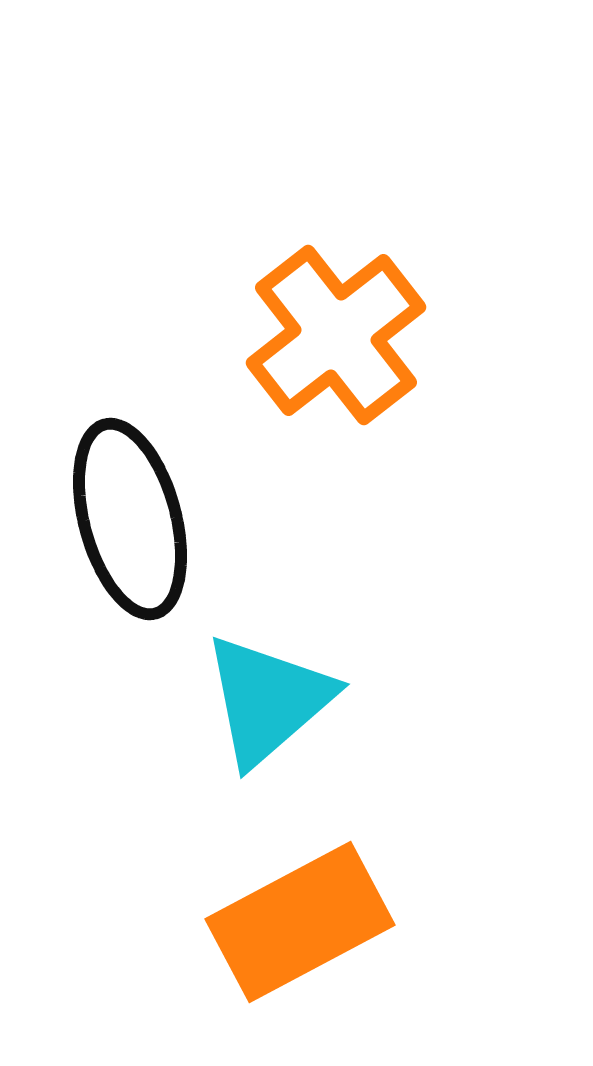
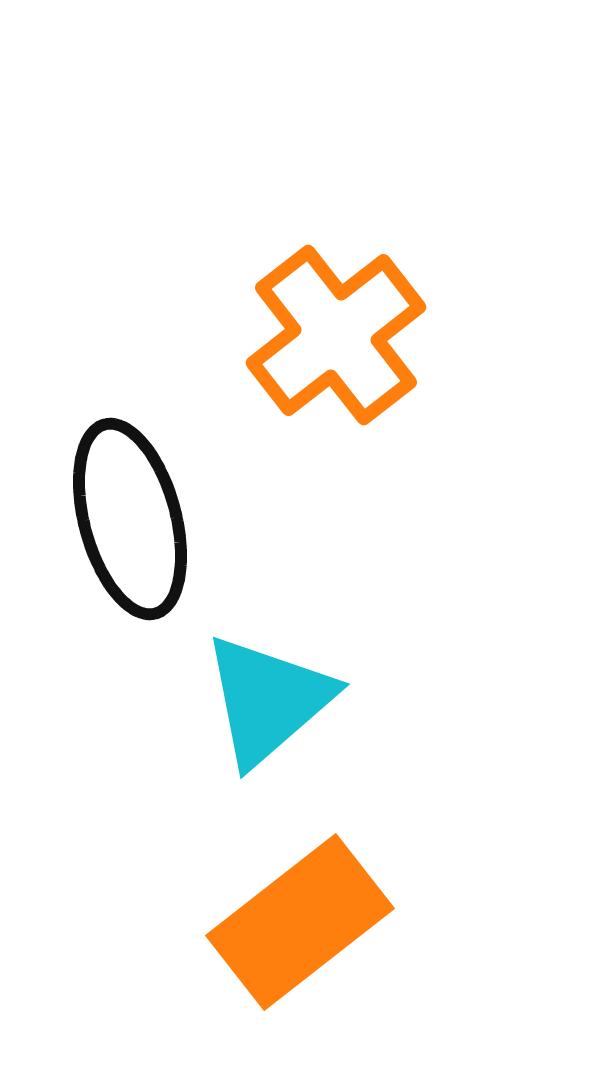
orange rectangle: rotated 10 degrees counterclockwise
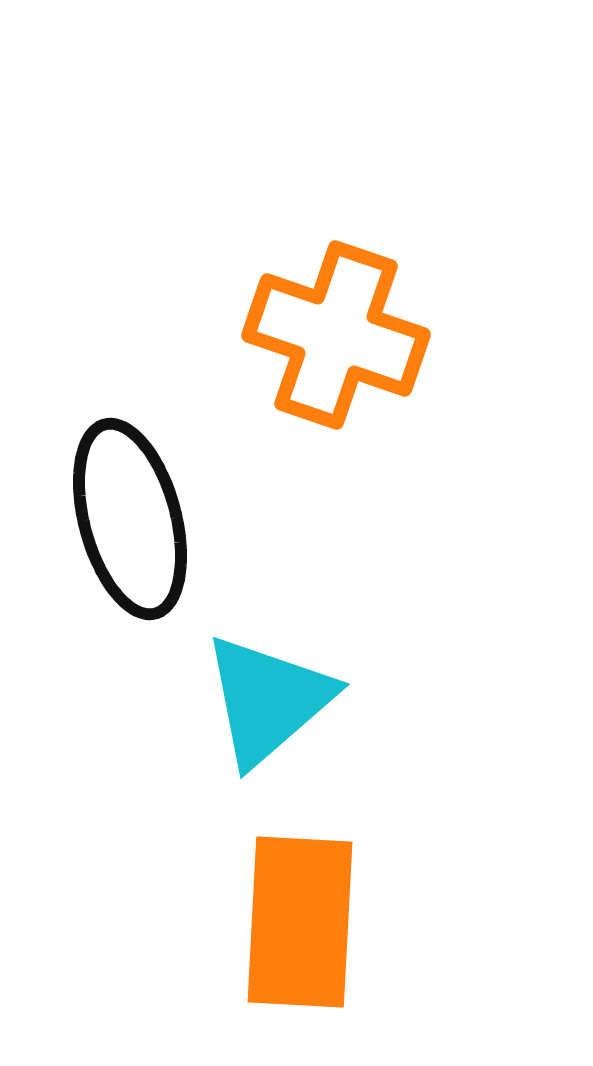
orange cross: rotated 33 degrees counterclockwise
orange rectangle: rotated 49 degrees counterclockwise
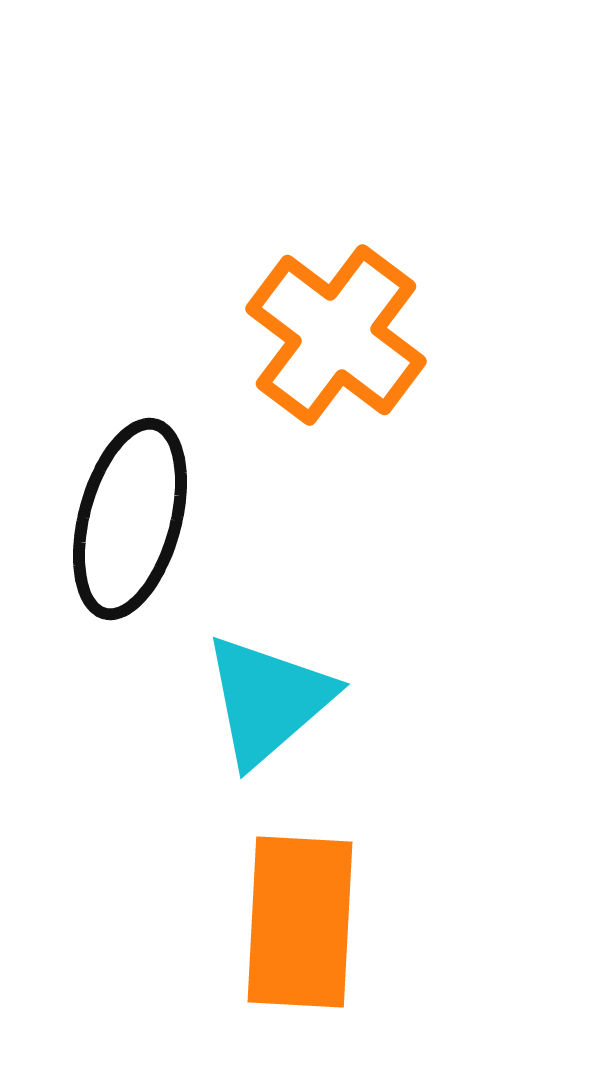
orange cross: rotated 18 degrees clockwise
black ellipse: rotated 30 degrees clockwise
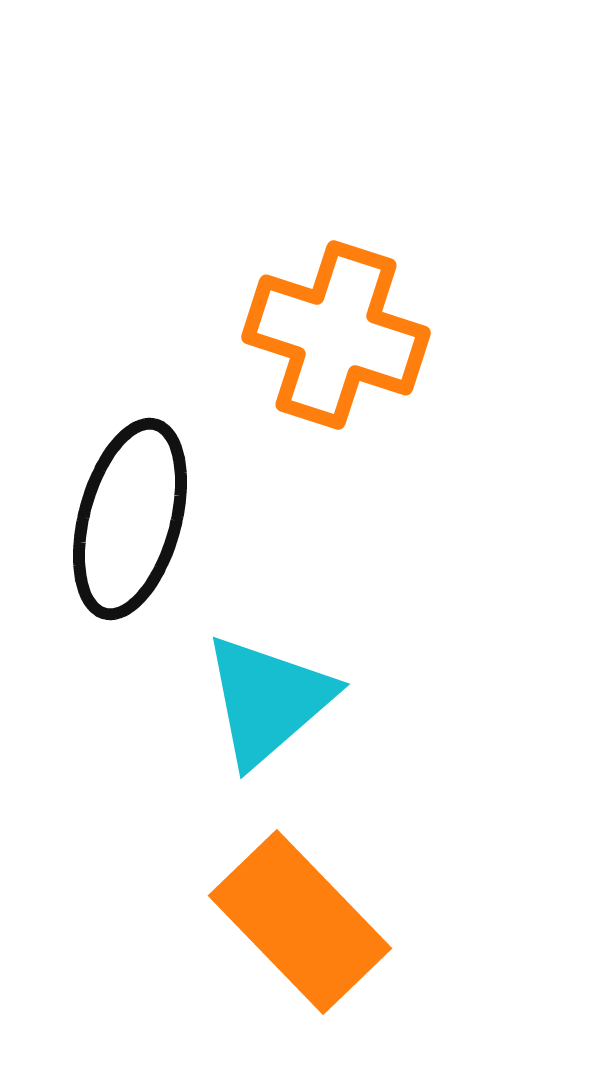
orange cross: rotated 19 degrees counterclockwise
orange rectangle: rotated 47 degrees counterclockwise
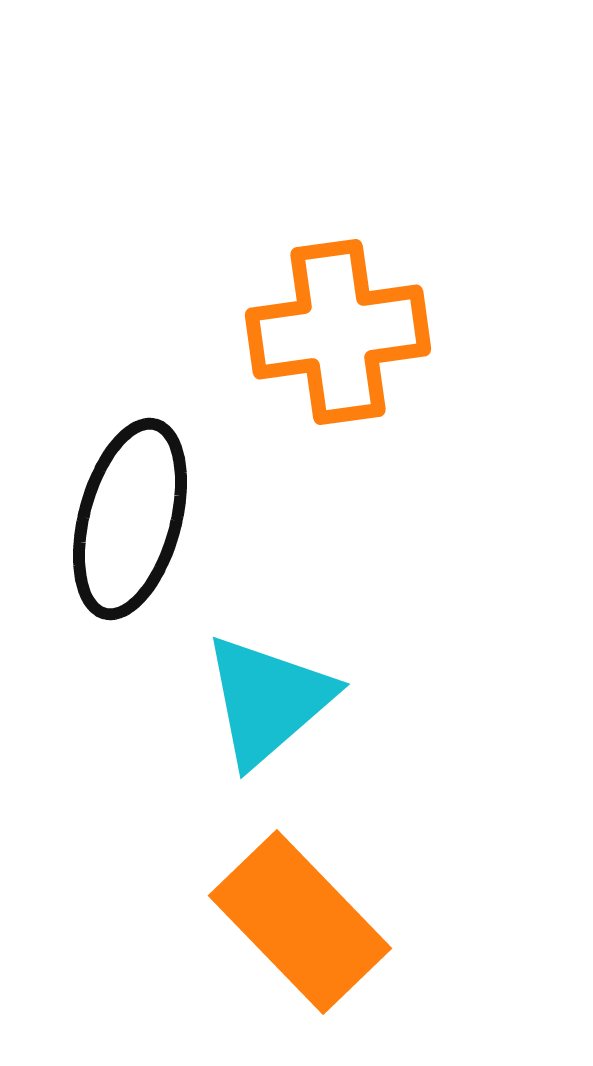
orange cross: moved 2 px right, 3 px up; rotated 26 degrees counterclockwise
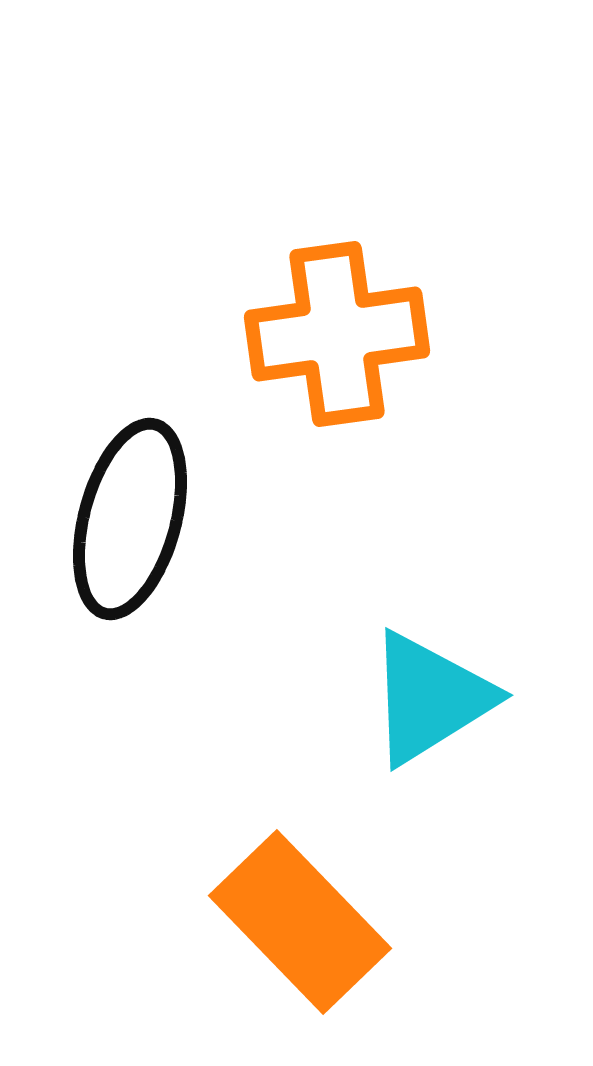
orange cross: moved 1 px left, 2 px down
cyan triangle: moved 162 px right, 2 px up; rotated 9 degrees clockwise
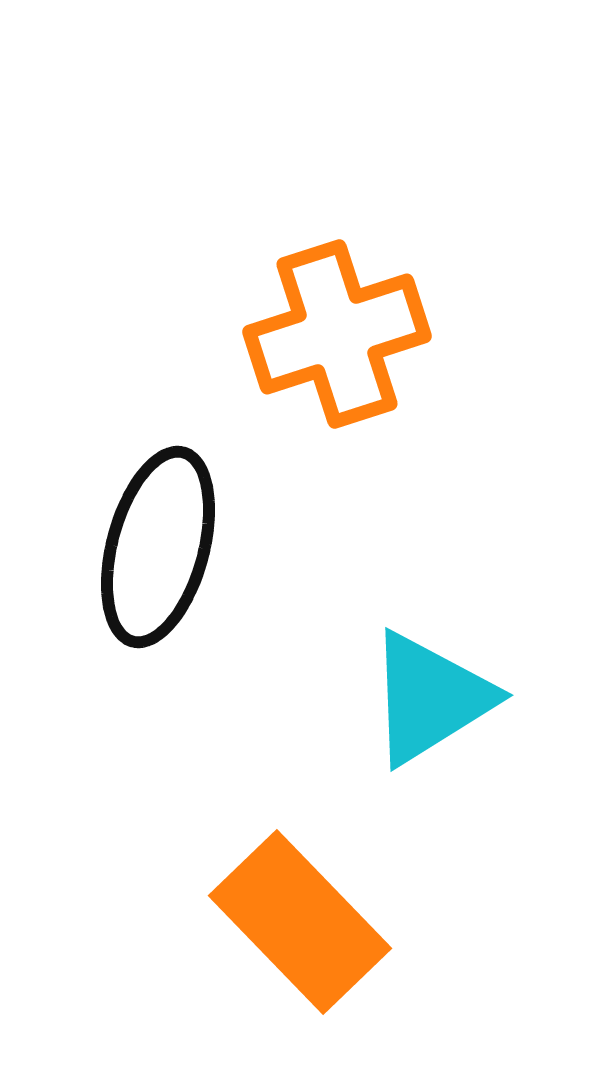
orange cross: rotated 10 degrees counterclockwise
black ellipse: moved 28 px right, 28 px down
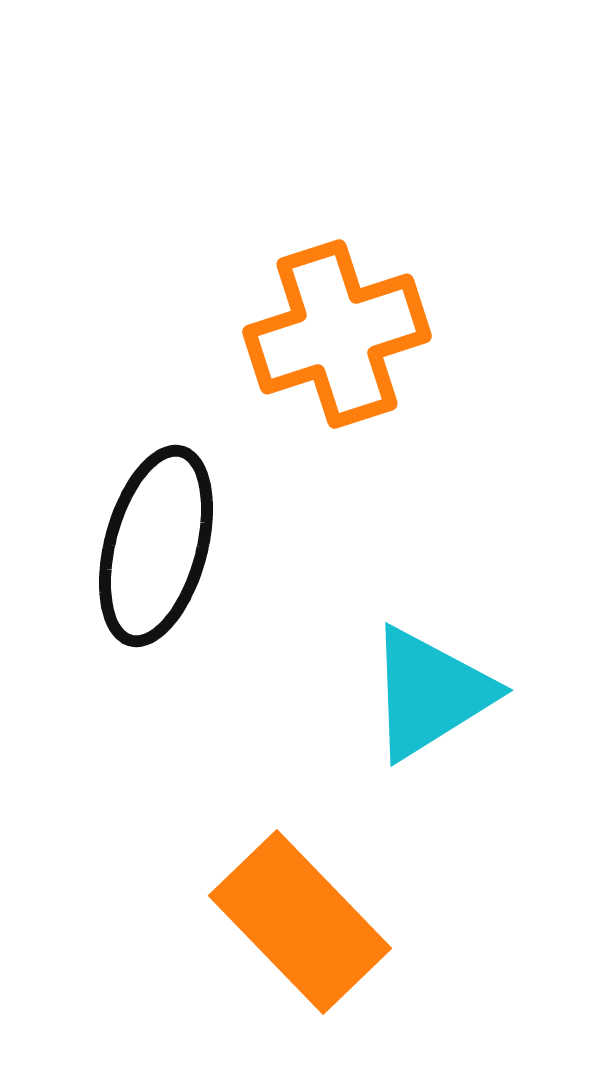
black ellipse: moved 2 px left, 1 px up
cyan triangle: moved 5 px up
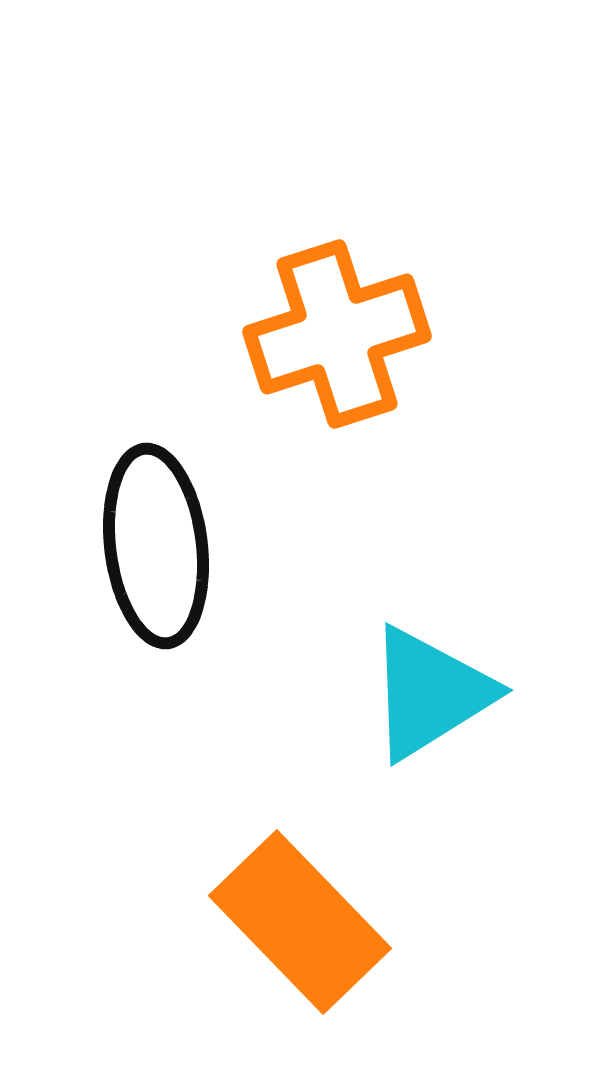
black ellipse: rotated 22 degrees counterclockwise
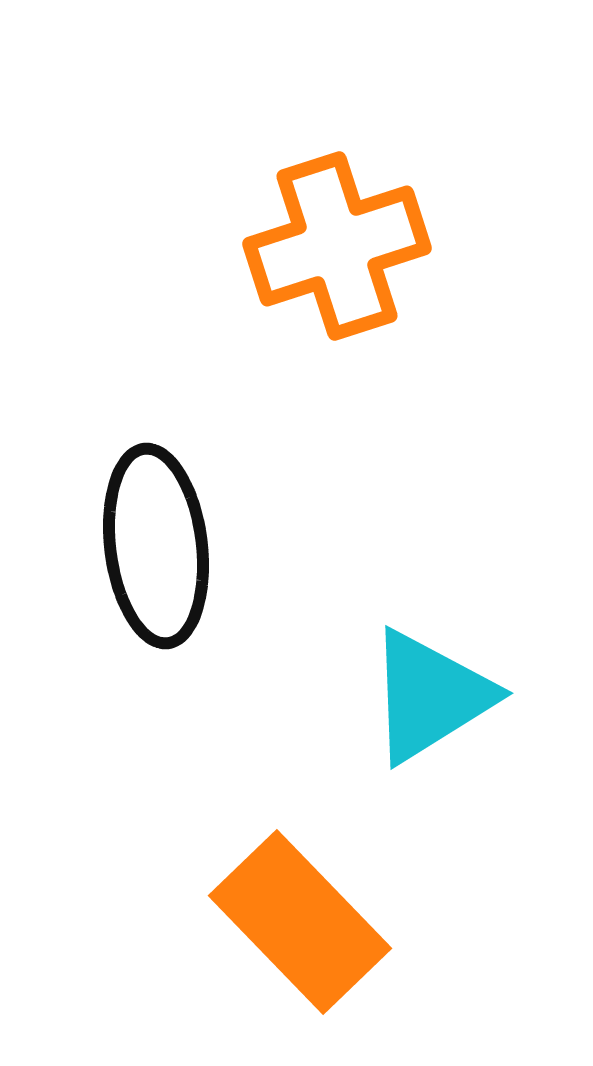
orange cross: moved 88 px up
cyan triangle: moved 3 px down
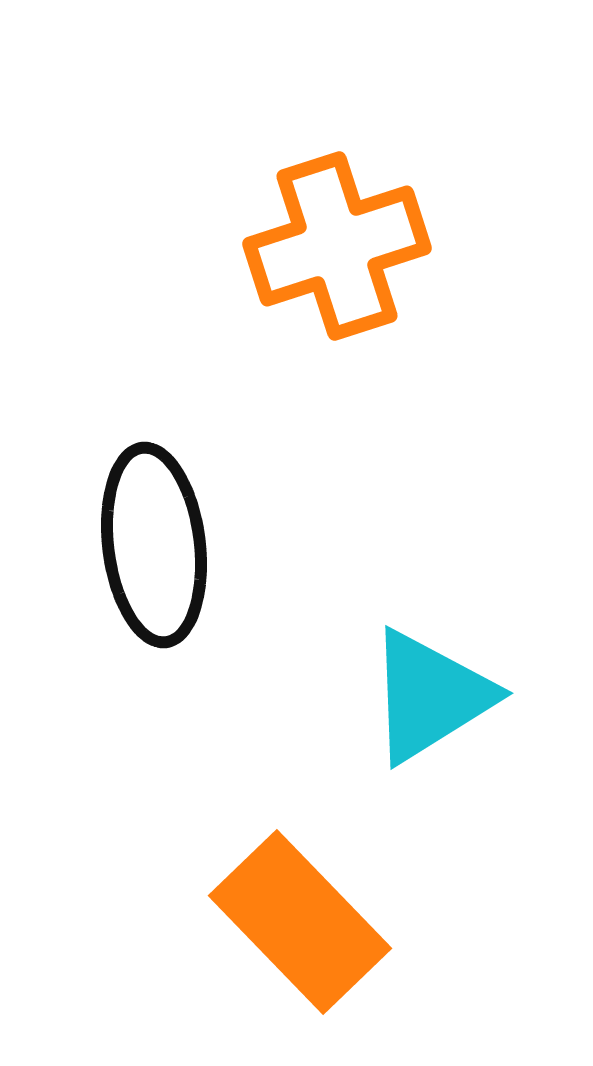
black ellipse: moved 2 px left, 1 px up
